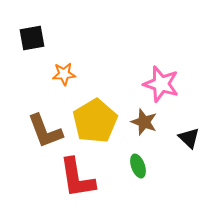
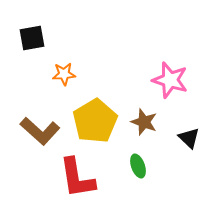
pink star: moved 9 px right, 4 px up
brown L-shape: moved 5 px left; rotated 27 degrees counterclockwise
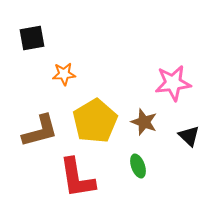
pink star: moved 3 px right, 3 px down; rotated 24 degrees counterclockwise
brown L-shape: rotated 57 degrees counterclockwise
black triangle: moved 2 px up
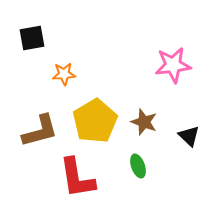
pink star: moved 18 px up
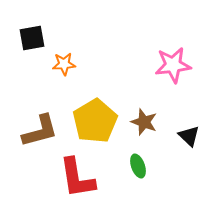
orange star: moved 10 px up
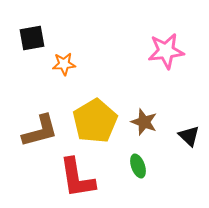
pink star: moved 7 px left, 14 px up
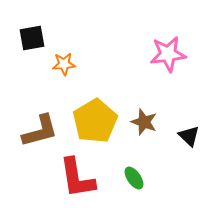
pink star: moved 2 px right, 3 px down
green ellipse: moved 4 px left, 12 px down; rotated 15 degrees counterclockwise
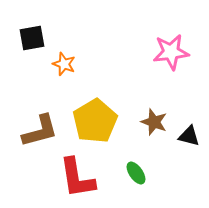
pink star: moved 3 px right, 2 px up
orange star: rotated 25 degrees clockwise
brown star: moved 10 px right
black triangle: rotated 30 degrees counterclockwise
green ellipse: moved 2 px right, 5 px up
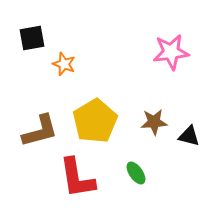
brown star: rotated 24 degrees counterclockwise
